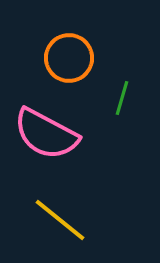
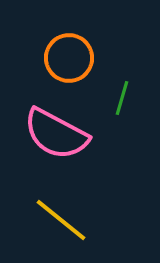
pink semicircle: moved 10 px right
yellow line: moved 1 px right
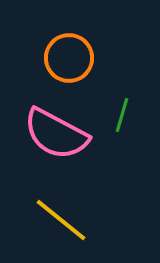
green line: moved 17 px down
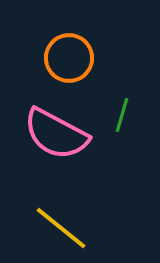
yellow line: moved 8 px down
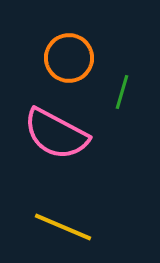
green line: moved 23 px up
yellow line: moved 2 px right, 1 px up; rotated 16 degrees counterclockwise
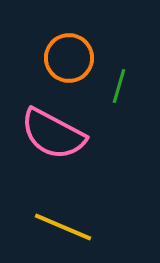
green line: moved 3 px left, 6 px up
pink semicircle: moved 3 px left
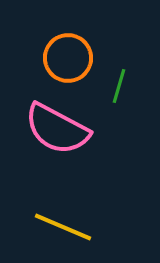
orange circle: moved 1 px left
pink semicircle: moved 4 px right, 5 px up
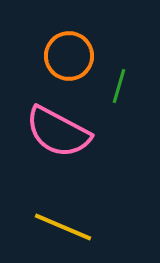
orange circle: moved 1 px right, 2 px up
pink semicircle: moved 1 px right, 3 px down
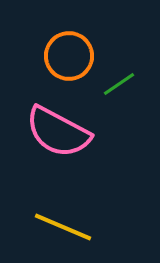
green line: moved 2 px up; rotated 40 degrees clockwise
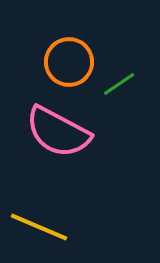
orange circle: moved 6 px down
yellow line: moved 24 px left
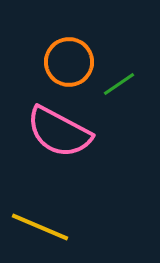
pink semicircle: moved 1 px right
yellow line: moved 1 px right
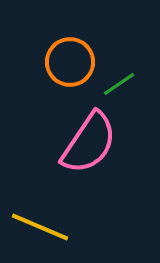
orange circle: moved 1 px right
pink semicircle: moved 30 px right, 11 px down; rotated 84 degrees counterclockwise
